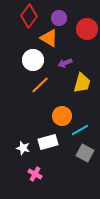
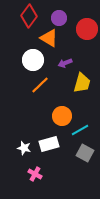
white rectangle: moved 1 px right, 2 px down
white star: moved 1 px right
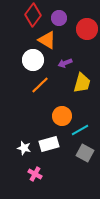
red diamond: moved 4 px right, 1 px up
orange triangle: moved 2 px left, 2 px down
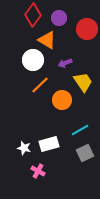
yellow trapezoid: moved 1 px right, 1 px up; rotated 50 degrees counterclockwise
orange circle: moved 16 px up
gray square: rotated 36 degrees clockwise
pink cross: moved 3 px right, 3 px up
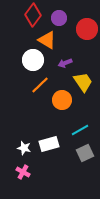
pink cross: moved 15 px left, 1 px down
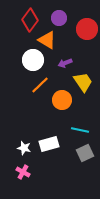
red diamond: moved 3 px left, 5 px down
cyan line: rotated 42 degrees clockwise
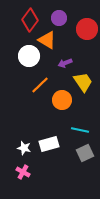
white circle: moved 4 px left, 4 px up
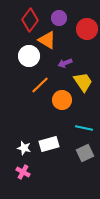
cyan line: moved 4 px right, 2 px up
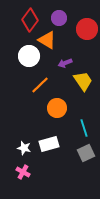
yellow trapezoid: moved 1 px up
orange circle: moved 5 px left, 8 px down
cyan line: rotated 60 degrees clockwise
gray square: moved 1 px right
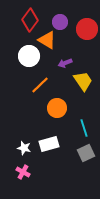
purple circle: moved 1 px right, 4 px down
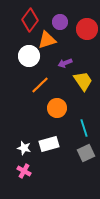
orange triangle: rotated 48 degrees counterclockwise
pink cross: moved 1 px right, 1 px up
